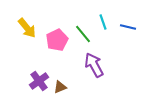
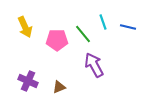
yellow arrow: moved 2 px left, 1 px up; rotated 15 degrees clockwise
pink pentagon: rotated 25 degrees clockwise
purple cross: moved 11 px left; rotated 30 degrees counterclockwise
brown triangle: moved 1 px left
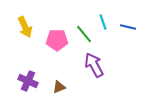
green line: moved 1 px right
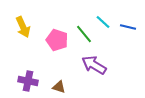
cyan line: rotated 28 degrees counterclockwise
yellow arrow: moved 2 px left
pink pentagon: rotated 20 degrees clockwise
purple arrow: rotated 30 degrees counterclockwise
purple cross: rotated 12 degrees counterclockwise
brown triangle: rotated 40 degrees clockwise
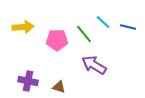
yellow arrow: rotated 70 degrees counterclockwise
pink pentagon: rotated 20 degrees counterclockwise
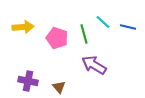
green line: rotated 24 degrees clockwise
pink pentagon: moved 2 px up; rotated 20 degrees clockwise
brown triangle: rotated 32 degrees clockwise
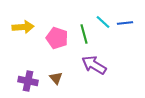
blue line: moved 3 px left, 4 px up; rotated 21 degrees counterclockwise
brown triangle: moved 3 px left, 9 px up
